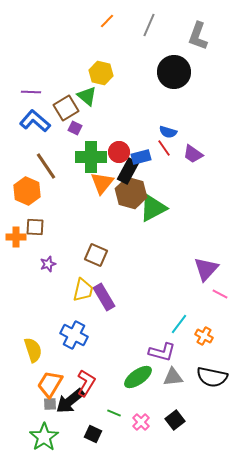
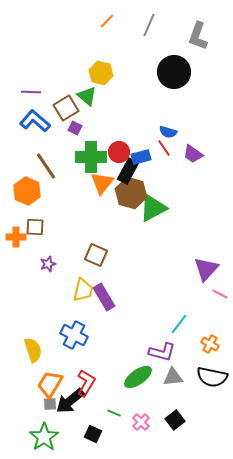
orange cross at (204, 336): moved 6 px right, 8 px down
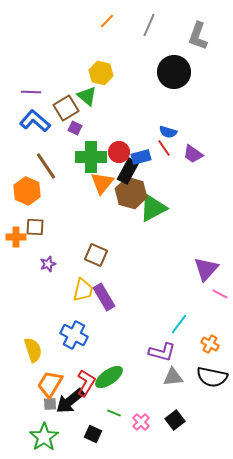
green ellipse at (138, 377): moved 29 px left
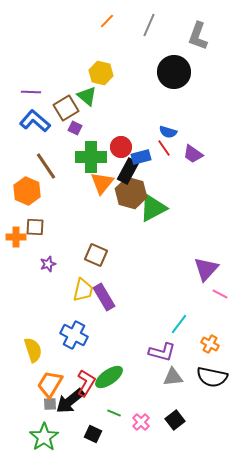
red circle at (119, 152): moved 2 px right, 5 px up
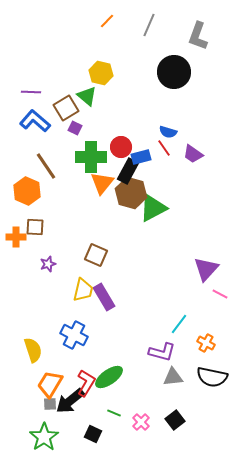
orange cross at (210, 344): moved 4 px left, 1 px up
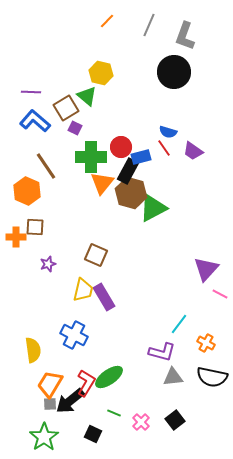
gray L-shape at (198, 36): moved 13 px left
purple trapezoid at (193, 154): moved 3 px up
yellow semicircle at (33, 350): rotated 10 degrees clockwise
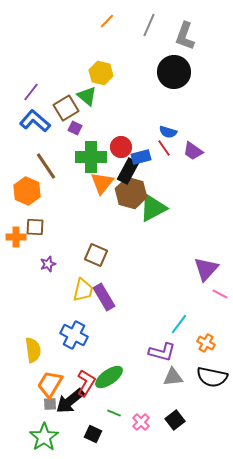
purple line at (31, 92): rotated 54 degrees counterclockwise
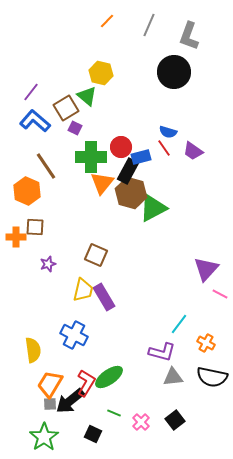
gray L-shape at (185, 36): moved 4 px right
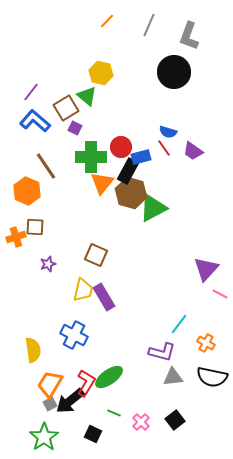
orange cross at (16, 237): rotated 18 degrees counterclockwise
gray square at (50, 404): rotated 24 degrees counterclockwise
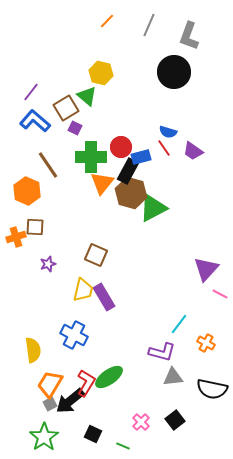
brown line at (46, 166): moved 2 px right, 1 px up
black semicircle at (212, 377): moved 12 px down
green line at (114, 413): moved 9 px right, 33 px down
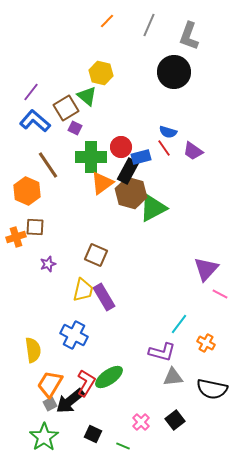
orange triangle at (102, 183): rotated 15 degrees clockwise
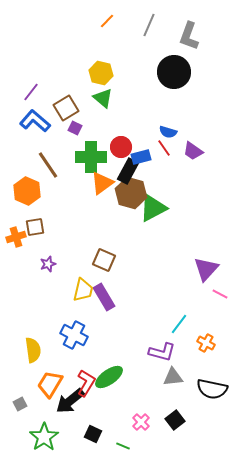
green triangle at (87, 96): moved 16 px right, 2 px down
brown square at (35, 227): rotated 12 degrees counterclockwise
brown square at (96, 255): moved 8 px right, 5 px down
gray square at (50, 404): moved 30 px left
